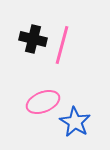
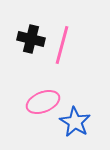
black cross: moved 2 px left
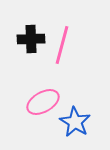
black cross: rotated 16 degrees counterclockwise
pink ellipse: rotated 8 degrees counterclockwise
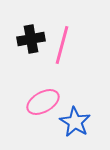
black cross: rotated 8 degrees counterclockwise
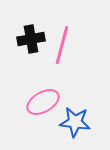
blue star: rotated 24 degrees counterclockwise
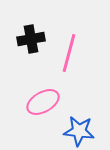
pink line: moved 7 px right, 8 px down
blue star: moved 4 px right, 9 px down
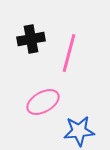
blue star: rotated 12 degrees counterclockwise
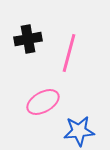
black cross: moved 3 px left
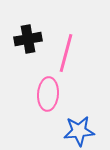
pink line: moved 3 px left
pink ellipse: moved 5 px right, 8 px up; rotated 56 degrees counterclockwise
